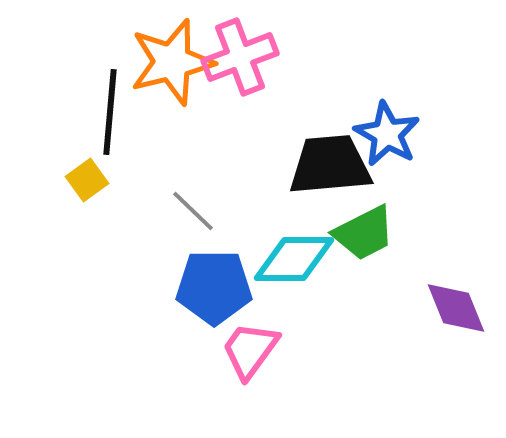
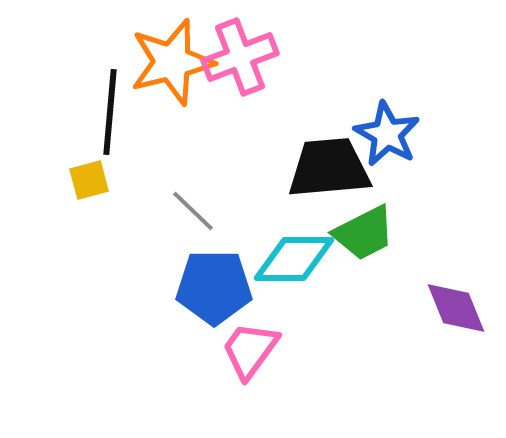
black trapezoid: moved 1 px left, 3 px down
yellow square: moved 2 px right; rotated 21 degrees clockwise
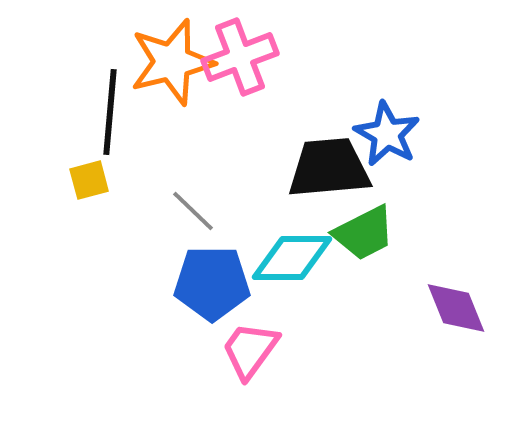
cyan diamond: moved 2 px left, 1 px up
blue pentagon: moved 2 px left, 4 px up
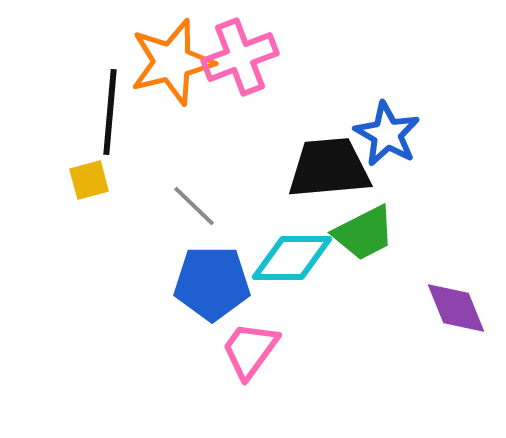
gray line: moved 1 px right, 5 px up
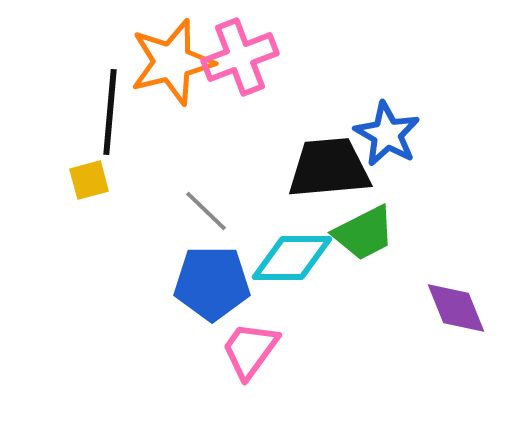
gray line: moved 12 px right, 5 px down
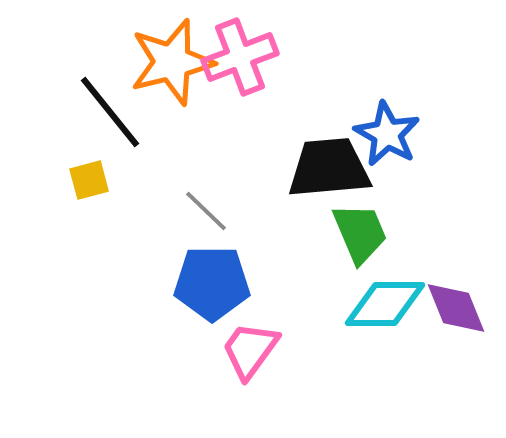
black line: rotated 44 degrees counterclockwise
green trapezoid: moved 4 px left; rotated 86 degrees counterclockwise
cyan diamond: moved 93 px right, 46 px down
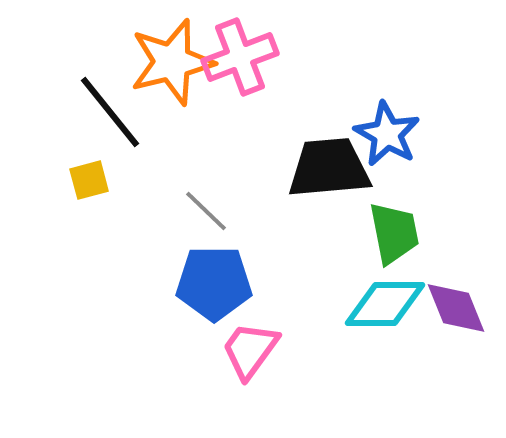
green trapezoid: moved 34 px right; rotated 12 degrees clockwise
blue pentagon: moved 2 px right
